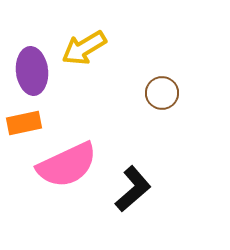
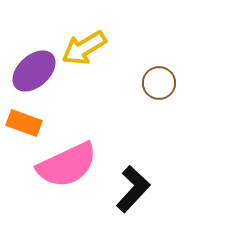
purple ellipse: moved 2 px right; rotated 54 degrees clockwise
brown circle: moved 3 px left, 10 px up
orange rectangle: rotated 32 degrees clockwise
black L-shape: rotated 6 degrees counterclockwise
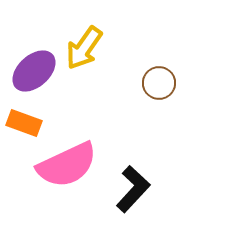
yellow arrow: rotated 24 degrees counterclockwise
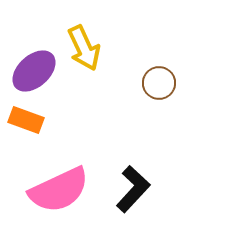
yellow arrow: rotated 60 degrees counterclockwise
orange rectangle: moved 2 px right, 3 px up
pink semicircle: moved 8 px left, 25 px down
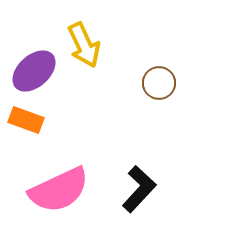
yellow arrow: moved 3 px up
black L-shape: moved 6 px right
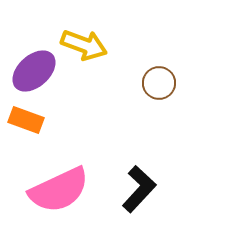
yellow arrow: rotated 45 degrees counterclockwise
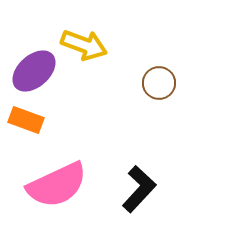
pink semicircle: moved 2 px left, 5 px up
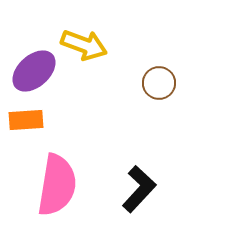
orange rectangle: rotated 24 degrees counterclockwise
pink semicircle: rotated 56 degrees counterclockwise
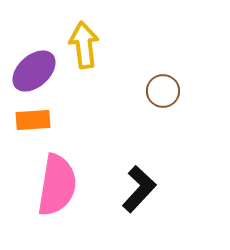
yellow arrow: rotated 117 degrees counterclockwise
brown circle: moved 4 px right, 8 px down
orange rectangle: moved 7 px right
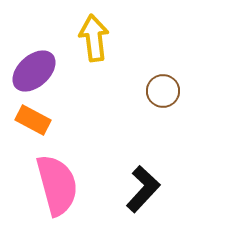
yellow arrow: moved 10 px right, 7 px up
orange rectangle: rotated 32 degrees clockwise
pink semicircle: rotated 24 degrees counterclockwise
black L-shape: moved 4 px right
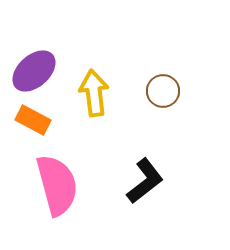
yellow arrow: moved 55 px down
black L-shape: moved 2 px right, 8 px up; rotated 9 degrees clockwise
